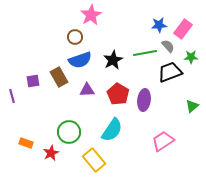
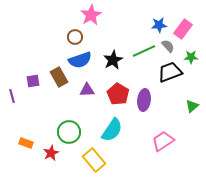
green line: moved 1 px left, 2 px up; rotated 15 degrees counterclockwise
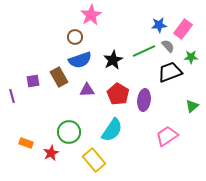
pink trapezoid: moved 4 px right, 5 px up
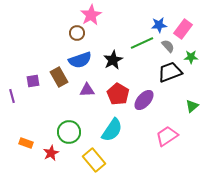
brown circle: moved 2 px right, 4 px up
green line: moved 2 px left, 8 px up
purple ellipse: rotated 35 degrees clockwise
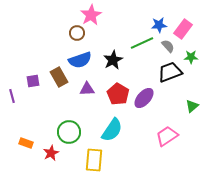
purple triangle: moved 1 px up
purple ellipse: moved 2 px up
yellow rectangle: rotated 45 degrees clockwise
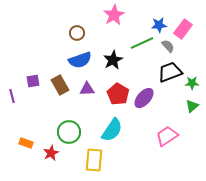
pink star: moved 23 px right
green star: moved 1 px right, 26 px down
brown rectangle: moved 1 px right, 8 px down
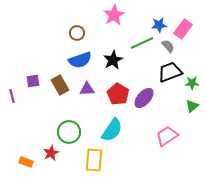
orange rectangle: moved 19 px down
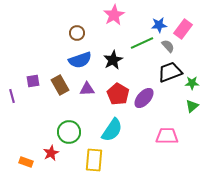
pink trapezoid: rotated 35 degrees clockwise
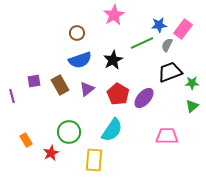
gray semicircle: moved 1 px left, 1 px up; rotated 112 degrees counterclockwise
purple square: moved 1 px right
purple triangle: rotated 35 degrees counterclockwise
orange rectangle: moved 22 px up; rotated 40 degrees clockwise
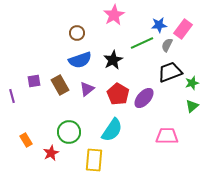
green star: rotated 16 degrees counterclockwise
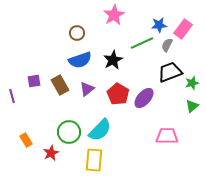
cyan semicircle: moved 12 px left; rotated 10 degrees clockwise
